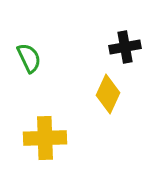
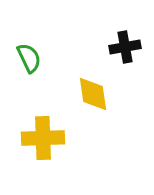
yellow diamond: moved 15 px left; rotated 33 degrees counterclockwise
yellow cross: moved 2 px left
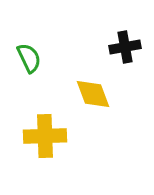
yellow diamond: rotated 12 degrees counterclockwise
yellow cross: moved 2 px right, 2 px up
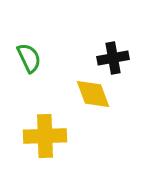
black cross: moved 12 px left, 11 px down
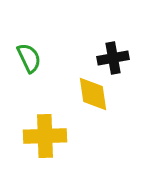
yellow diamond: rotated 12 degrees clockwise
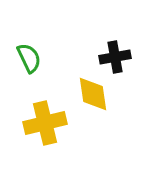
black cross: moved 2 px right, 1 px up
yellow cross: moved 13 px up; rotated 12 degrees counterclockwise
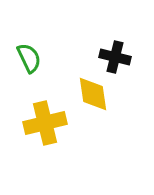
black cross: rotated 24 degrees clockwise
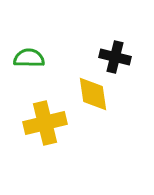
green semicircle: rotated 64 degrees counterclockwise
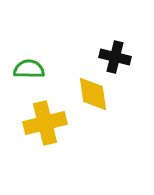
green semicircle: moved 11 px down
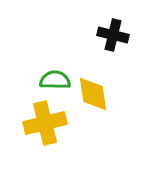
black cross: moved 2 px left, 22 px up
green semicircle: moved 26 px right, 11 px down
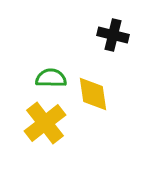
green semicircle: moved 4 px left, 2 px up
yellow cross: rotated 24 degrees counterclockwise
